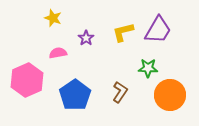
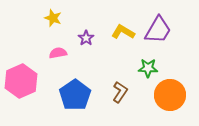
yellow L-shape: rotated 45 degrees clockwise
pink hexagon: moved 6 px left, 1 px down
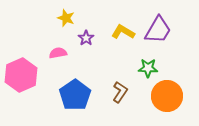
yellow star: moved 13 px right
pink hexagon: moved 6 px up
orange circle: moved 3 px left, 1 px down
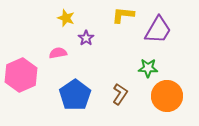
yellow L-shape: moved 17 px up; rotated 25 degrees counterclockwise
brown L-shape: moved 2 px down
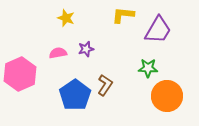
purple star: moved 11 px down; rotated 21 degrees clockwise
pink hexagon: moved 1 px left, 1 px up
brown L-shape: moved 15 px left, 9 px up
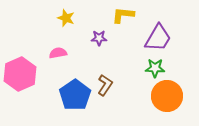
purple trapezoid: moved 8 px down
purple star: moved 13 px right, 11 px up; rotated 14 degrees clockwise
green star: moved 7 px right
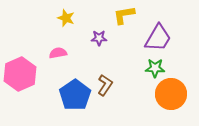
yellow L-shape: moved 1 px right; rotated 15 degrees counterclockwise
orange circle: moved 4 px right, 2 px up
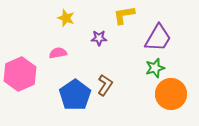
green star: rotated 18 degrees counterclockwise
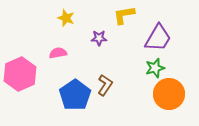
orange circle: moved 2 px left
